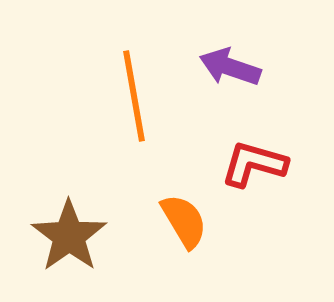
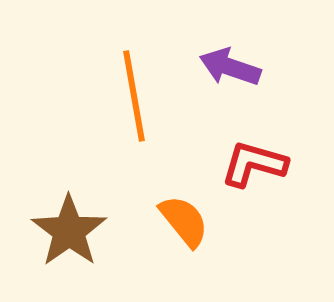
orange semicircle: rotated 8 degrees counterclockwise
brown star: moved 5 px up
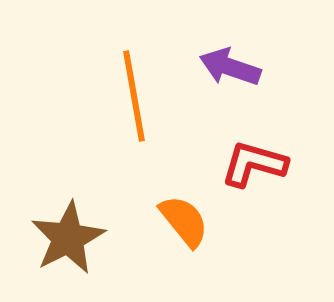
brown star: moved 1 px left, 7 px down; rotated 8 degrees clockwise
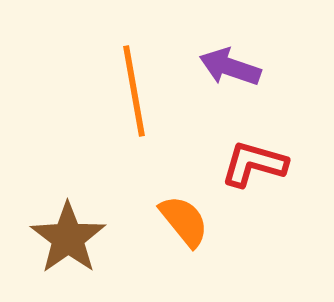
orange line: moved 5 px up
brown star: rotated 8 degrees counterclockwise
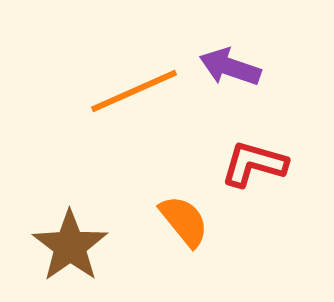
orange line: rotated 76 degrees clockwise
brown star: moved 2 px right, 8 px down
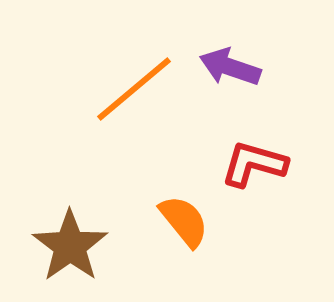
orange line: moved 2 px up; rotated 16 degrees counterclockwise
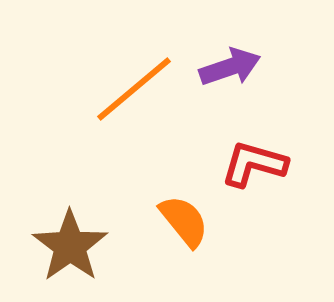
purple arrow: rotated 142 degrees clockwise
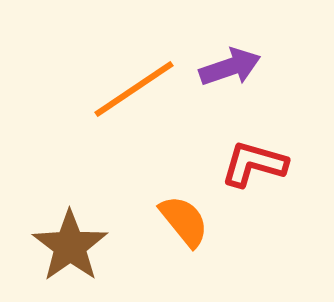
orange line: rotated 6 degrees clockwise
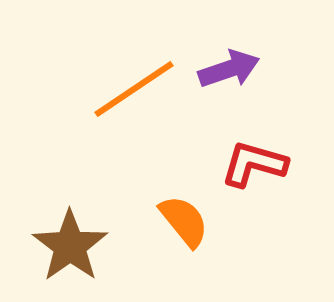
purple arrow: moved 1 px left, 2 px down
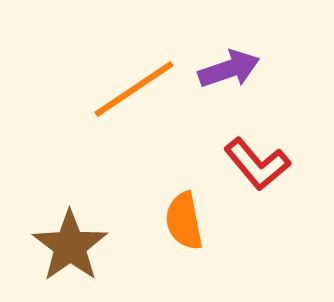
red L-shape: moved 3 px right; rotated 146 degrees counterclockwise
orange semicircle: rotated 152 degrees counterclockwise
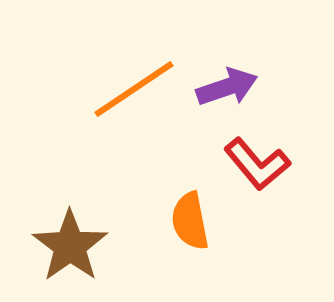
purple arrow: moved 2 px left, 18 px down
orange semicircle: moved 6 px right
